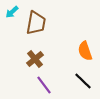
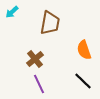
brown trapezoid: moved 14 px right
orange semicircle: moved 1 px left, 1 px up
purple line: moved 5 px left, 1 px up; rotated 12 degrees clockwise
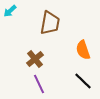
cyan arrow: moved 2 px left, 1 px up
orange semicircle: moved 1 px left
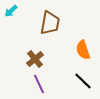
cyan arrow: moved 1 px right
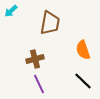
brown cross: rotated 24 degrees clockwise
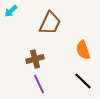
brown trapezoid: rotated 15 degrees clockwise
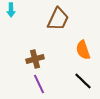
cyan arrow: moved 1 px up; rotated 48 degrees counterclockwise
brown trapezoid: moved 8 px right, 4 px up
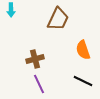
black line: rotated 18 degrees counterclockwise
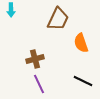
orange semicircle: moved 2 px left, 7 px up
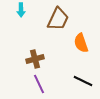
cyan arrow: moved 10 px right
